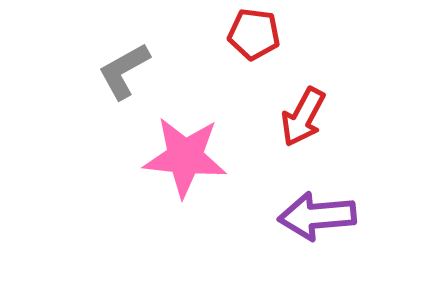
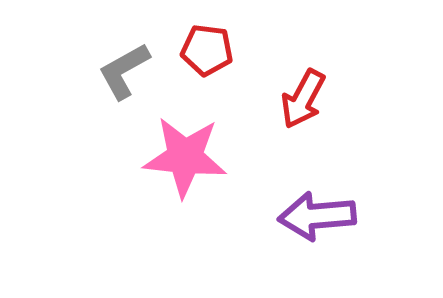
red pentagon: moved 47 px left, 16 px down
red arrow: moved 18 px up
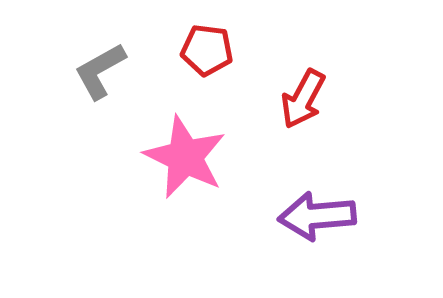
gray L-shape: moved 24 px left
pink star: rotated 20 degrees clockwise
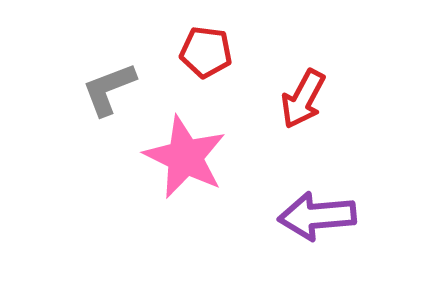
red pentagon: moved 1 px left, 2 px down
gray L-shape: moved 9 px right, 18 px down; rotated 8 degrees clockwise
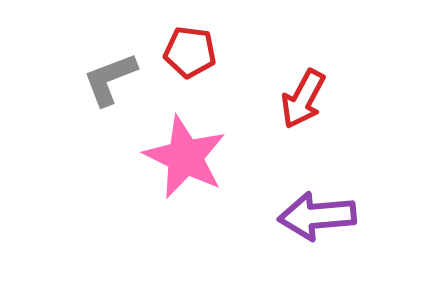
red pentagon: moved 16 px left
gray L-shape: moved 1 px right, 10 px up
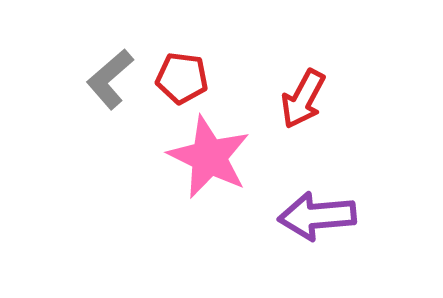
red pentagon: moved 8 px left, 26 px down
gray L-shape: rotated 20 degrees counterclockwise
pink star: moved 24 px right
